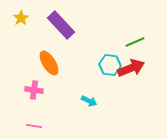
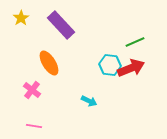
pink cross: moved 2 px left; rotated 30 degrees clockwise
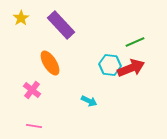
orange ellipse: moved 1 px right
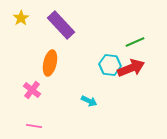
orange ellipse: rotated 45 degrees clockwise
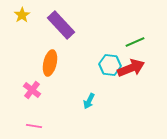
yellow star: moved 1 px right, 3 px up
cyan arrow: rotated 91 degrees clockwise
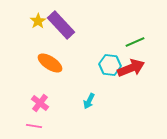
yellow star: moved 16 px right, 6 px down
orange ellipse: rotated 70 degrees counterclockwise
pink cross: moved 8 px right, 13 px down
